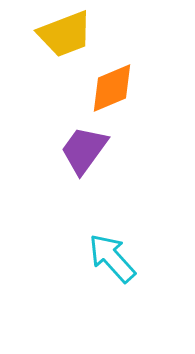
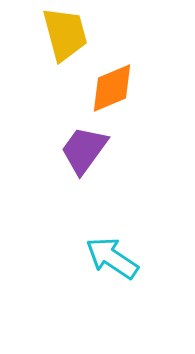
yellow trapezoid: rotated 84 degrees counterclockwise
cyan arrow: rotated 14 degrees counterclockwise
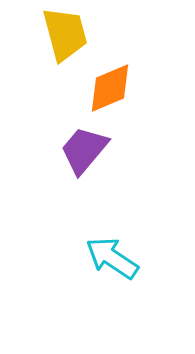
orange diamond: moved 2 px left
purple trapezoid: rotated 4 degrees clockwise
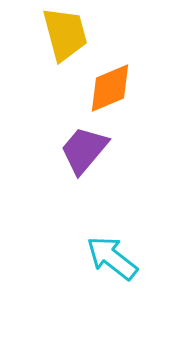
cyan arrow: rotated 4 degrees clockwise
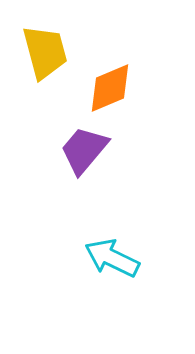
yellow trapezoid: moved 20 px left, 18 px down
cyan arrow: rotated 12 degrees counterclockwise
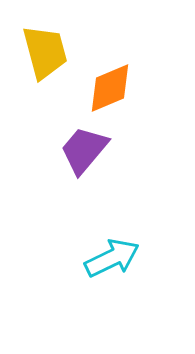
cyan arrow: rotated 128 degrees clockwise
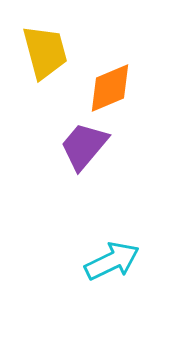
purple trapezoid: moved 4 px up
cyan arrow: moved 3 px down
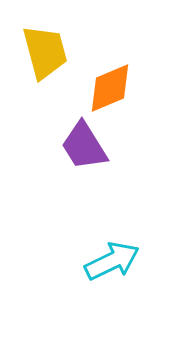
purple trapezoid: rotated 72 degrees counterclockwise
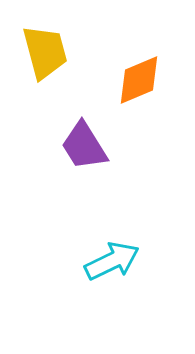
orange diamond: moved 29 px right, 8 px up
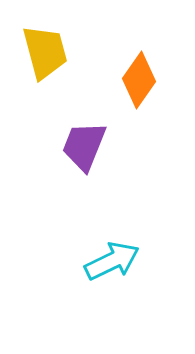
orange diamond: rotated 32 degrees counterclockwise
purple trapezoid: rotated 54 degrees clockwise
